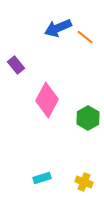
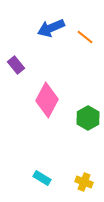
blue arrow: moved 7 px left
cyan rectangle: rotated 48 degrees clockwise
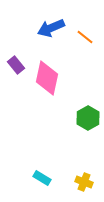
pink diamond: moved 22 px up; rotated 16 degrees counterclockwise
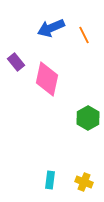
orange line: moved 1 px left, 2 px up; rotated 24 degrees clockwise
purple rectangle: moved 3 px up
pink diamond: moved 1 px down
cyan rectangle: moved 8 px right, 2 px down; rotated 66 degrees clockwise
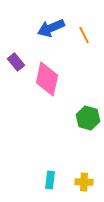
green hexagon: rotated 15 degrees counterclockwise
yellow cross: rotated 18 degrees counterclockwise
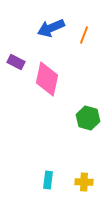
orange line: rotated 48 degrees clockwise
purple rectangle: rotated 24 degrees counterclockwise
cyan rectangle: moved 2 px left
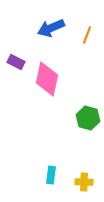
orange line: moved 3 px right
cyan rectangle: moved 3 px right, 5 px up
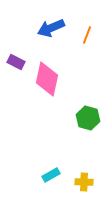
cyan rectangle: rotated 54 degrees clockwise
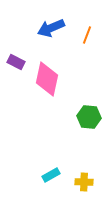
green hexagon: moved 1 px right, 1 px up; rotated 10 degrees counterclockwise
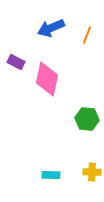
green hexagon: moved 2 px left, 2 px down
cyan rectangle: rotated 30 degrees clockwise
yellow cross: moved 8 px right, 10 px up
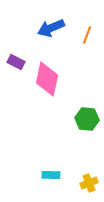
yellow cross: moved 3 px left, 11 px down; rotated 24 degrees counterclockwise
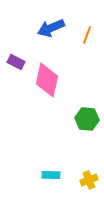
pink diamond: moved 1 px down
yellow cross: moved 3 px up
